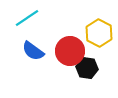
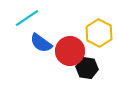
blue semicircle: moved 8 px right, 8 px up
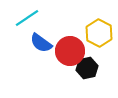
black hexagon: rotated 20 degrees counterclockwise
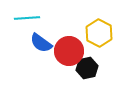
cyan line: rotated 30 degrees clockwise
red circle: moved 1 px left
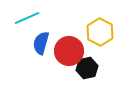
cyan line: rotated 20 degrees counterclockwise
yellow hexagon: moved 1 px right, 1 px up
blue semicircle: rotated 70 degrees clockwise
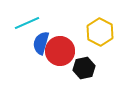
cyan line: moved 5 px down
red circle: moved 9 px left
black hexagon: moved 3 px left
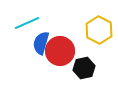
yellow hexagon: moved 1 px left, 2 px up
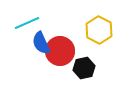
blue semicircle: rotated 40 degrees counterclockwise
